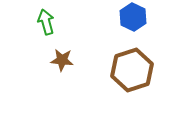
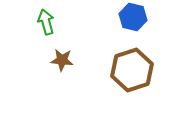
blue hexagon: rotated 12 degrees counterclockwise
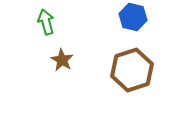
brown star: rotated 25 degrees clockwise
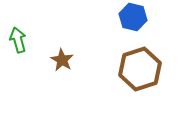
green arrow: moved 28 px left, 18 px down
brown hexagon: moved 8 px right, 1 px up
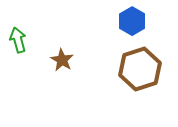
blue hexagon: moved 1 px left, 4 px down; rotated 16 degrees clockwise
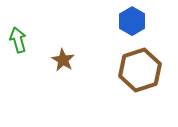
brown star: moved 1 px right
brown hexagon: moved 1 px down
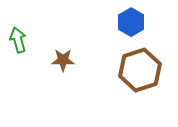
blue hexagon: moved 1 px left, 1 px down
brown star: rotated 30 degrees counterclockwise
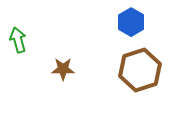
brown star: moved 9 px down
